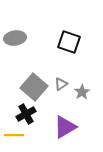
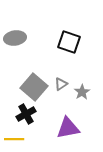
purple triangle: moved 3 px right, 1 px down; rotated 20 degrees clockwise
yellow line: moved 4 px down
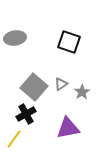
yellow line: rotated 54 degrees counterclockwise
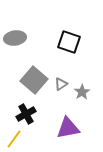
gray square: moved 7 px up
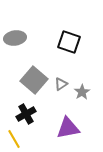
yellow line: rotated 66 degrees counterclockwise
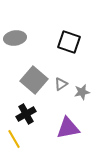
gray star: rotated 21 degrees clockwise
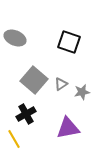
gray ellipse: rotated 30 degrees clockwise
